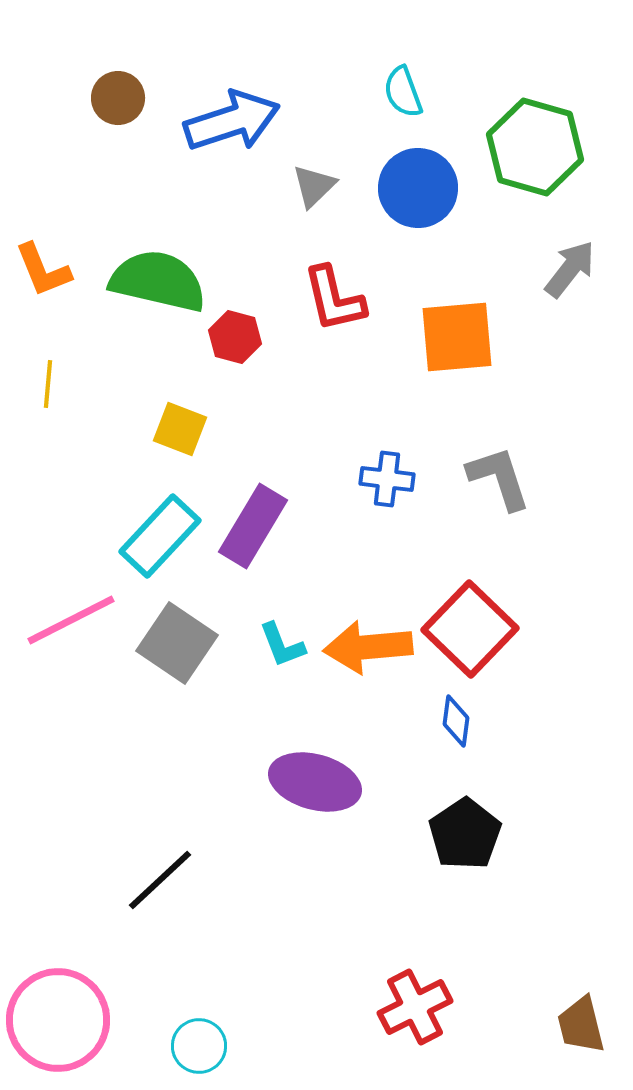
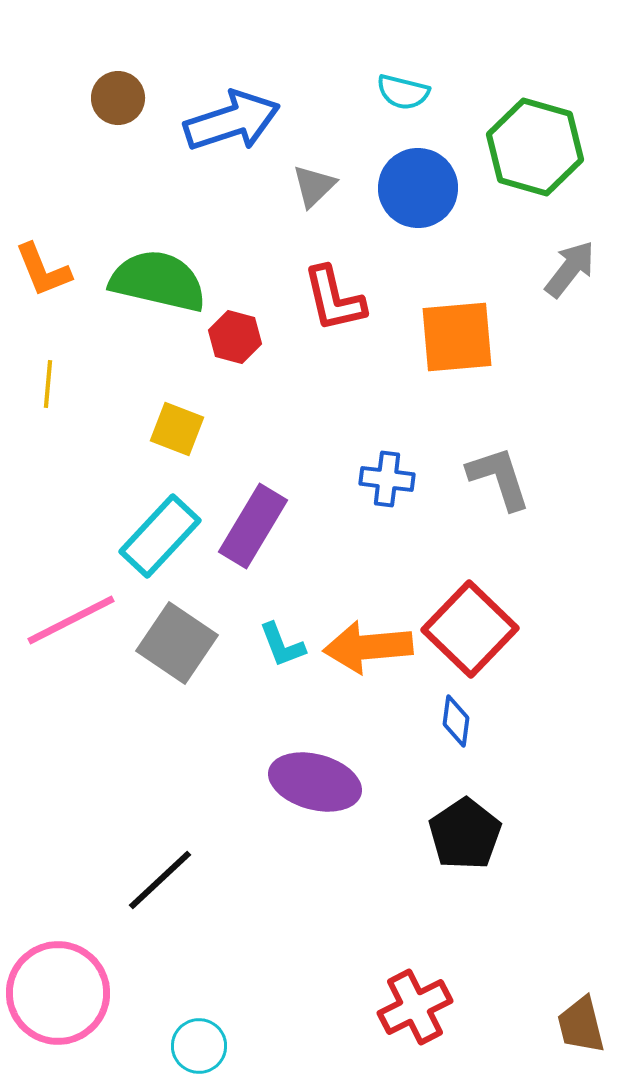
cyan semicircle: rotated 56 degrees counterclockwise
yellow square: moved 3 px left
pink circle: moved 27 px up
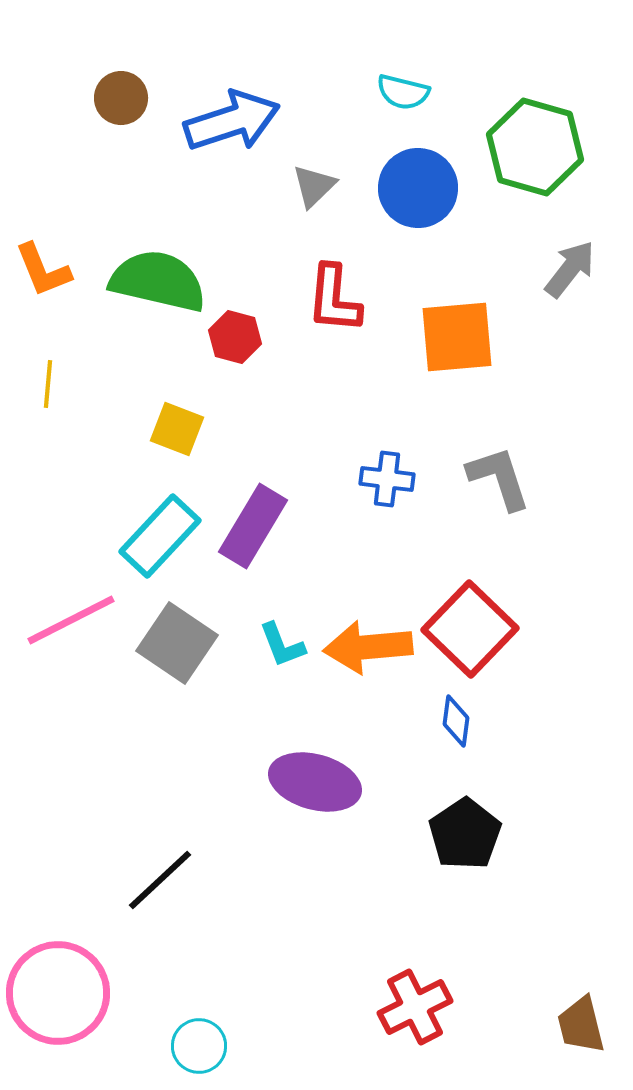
brown circle: moved 3 px right
red L-shape: rotated 18 degrees clockwise
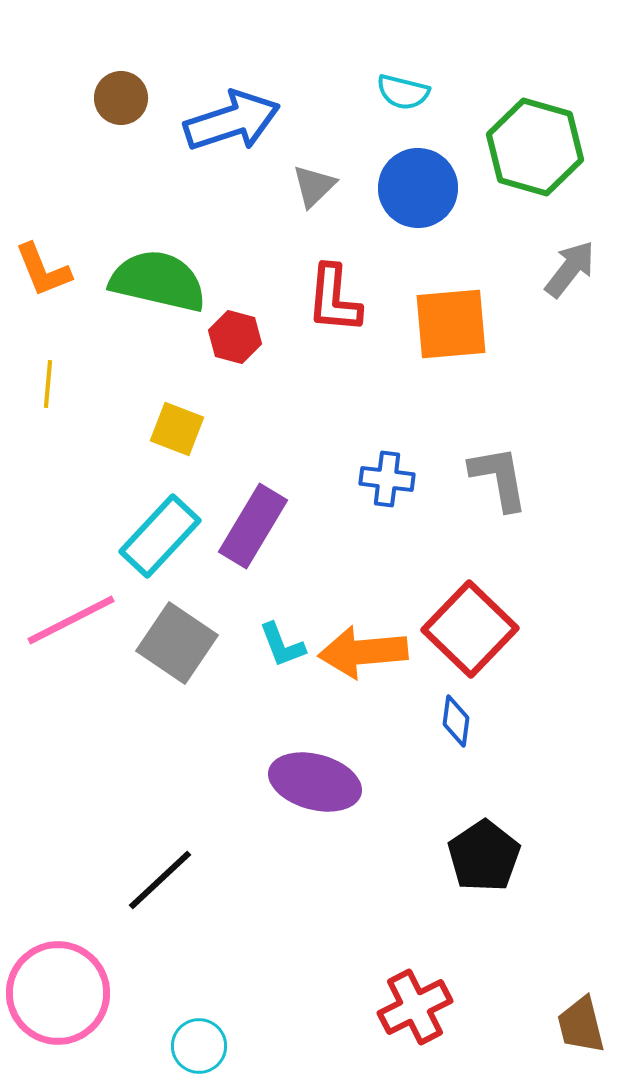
orange square: moved 6 px left, 13 px up
gray L-shape: rotated 8 degrees clockwise
orange arrow: moved 5 px left, 5 px down
black pentagon: moved 19 px right, 22 px down
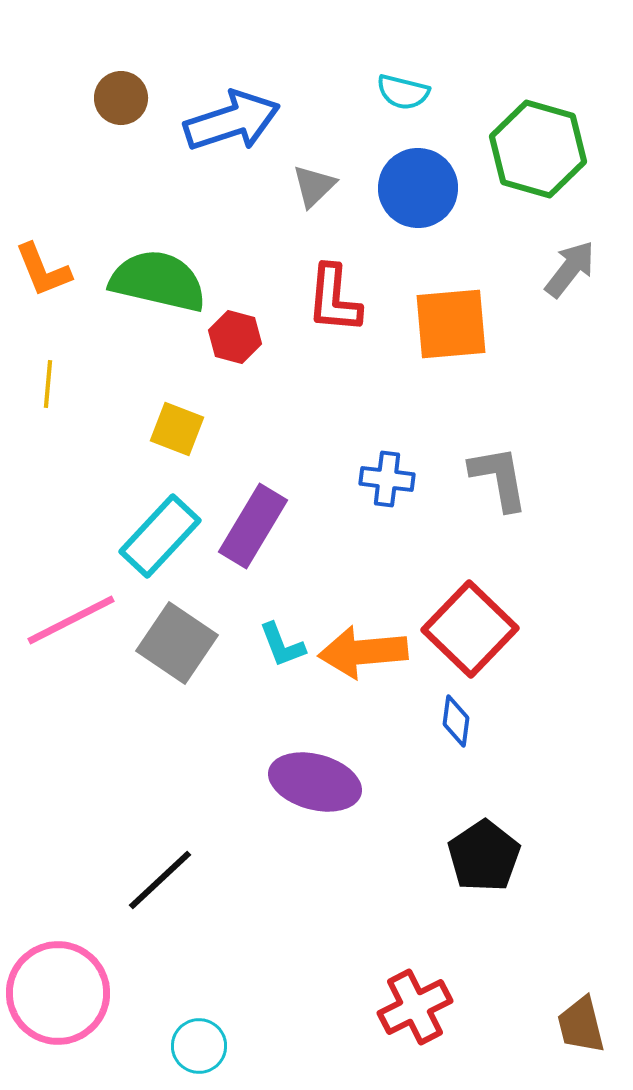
green hexagon: moved 3 px right, 2 px down
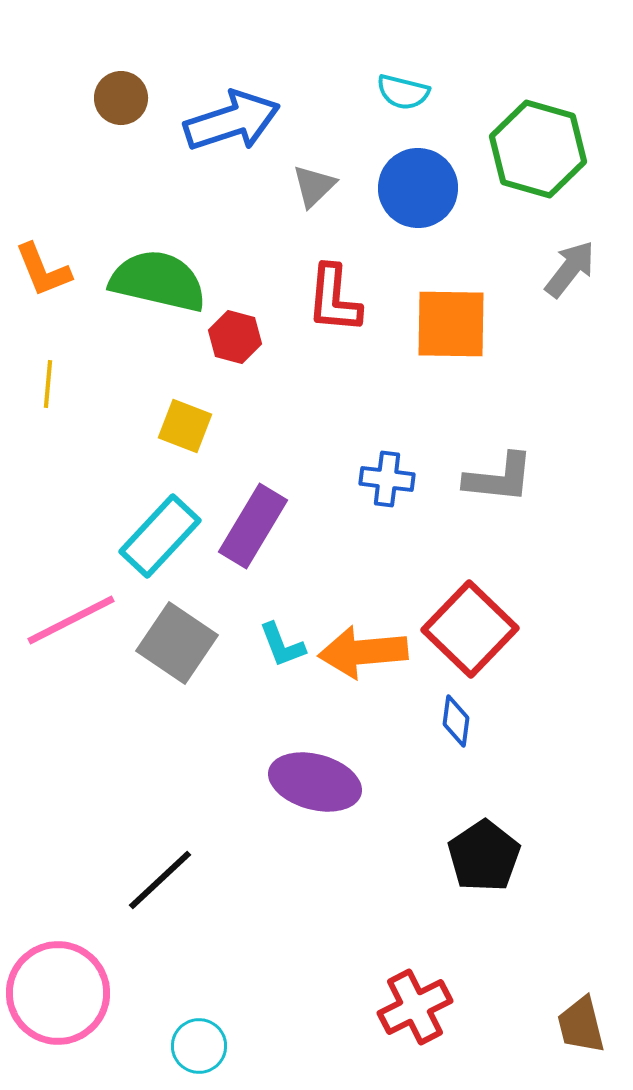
orange square: rotated 6 degrees clockwise
yellow square: moved 8 px right, 3 px up
gray L-shape: rotated 106 degrees clockwise
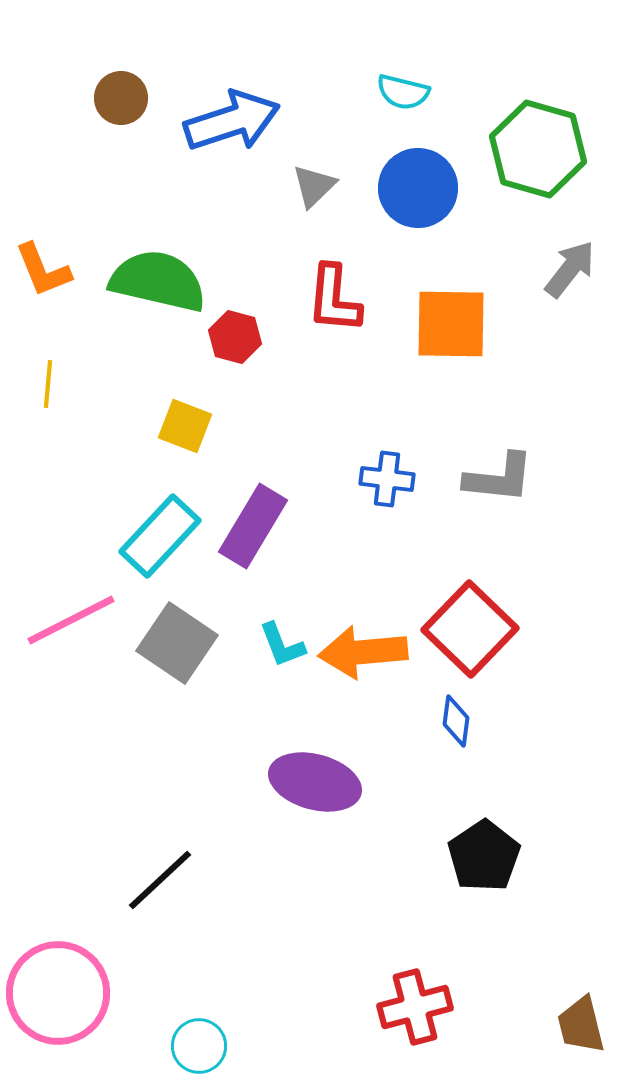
red cross: rotated 12 degrees clockwise
